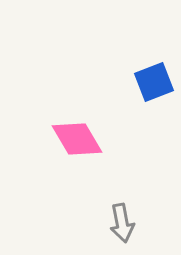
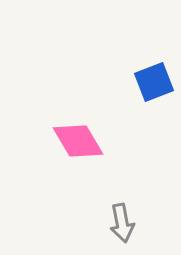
pink diamond: moved 1 px right, 2 px down
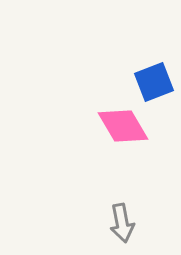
pink diamond: moved 45 px right, 15 px up
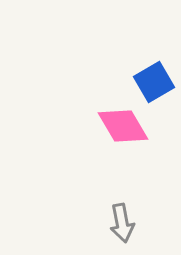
blue square: rotated 9 degrees counterclockwise
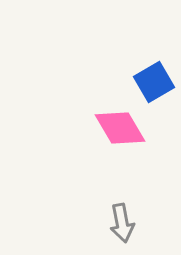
pink diamond: moved 3 px left, 2 px down
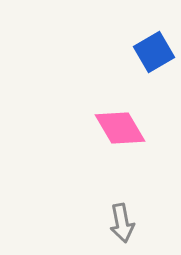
blue square: moved 30 px up
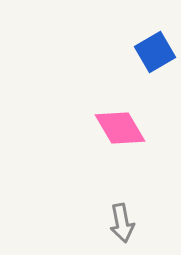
blue square: moved 1 px right
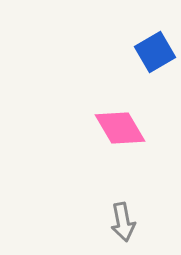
gray arrow: moved 1 px right, 1 px up
